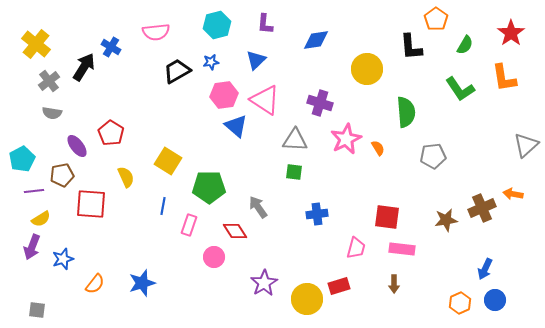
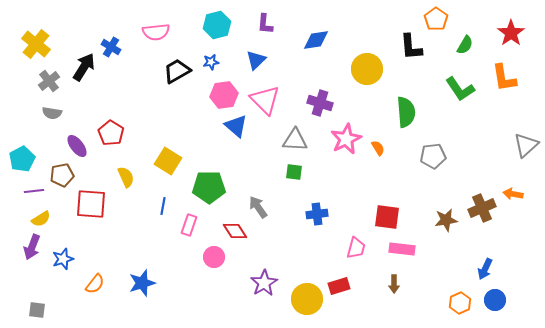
pink triangle at (265, 100): rotated 12 degrees clockwise
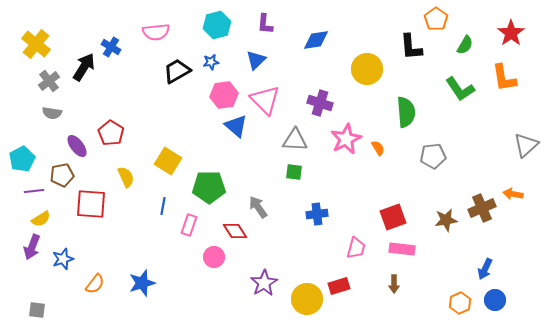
red square at (387, 217): moved 6 px right; rotated 28 degrees counterclockwise
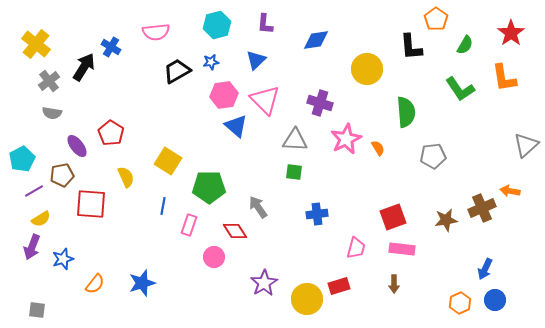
purple line at (34, 191): rotated 24 degrees counterclockwise
orange arrow at (513, 194): moved 3 px left, 3 px up
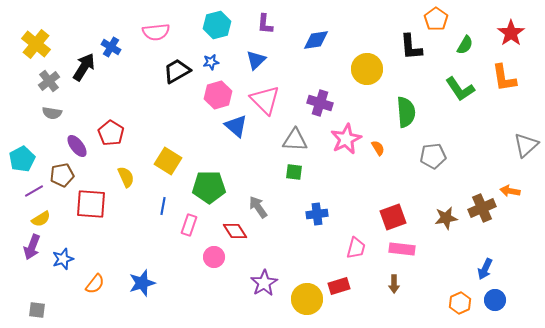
pink hexagon at (224, 95): moved 6 px left; rotated 8 degrees counterclockwise
brown star at (446, 220): moved 2 px up
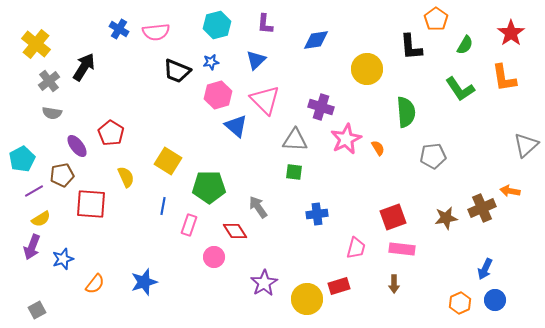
blue cross at (111, 47): moved 8 px right, 18 px up
black trapezoid at (177, 71): rotated 128 degrees counterclockwise
purple cross at (320, 103): moved 1 px right, 4 px down
blue star at (142, 283): moved 2 px right, 1 px up
gray square at (37, 310): rotated 36 degrees counterclockwise
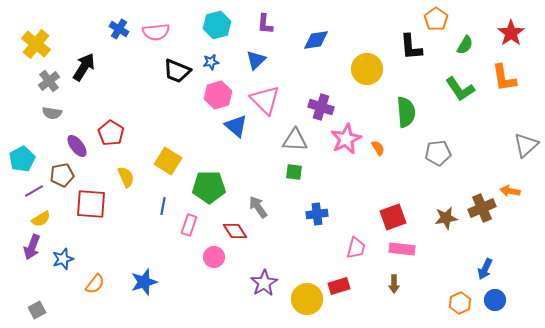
gray pentagon at (433, 156): moved 5 px right, 3 px up
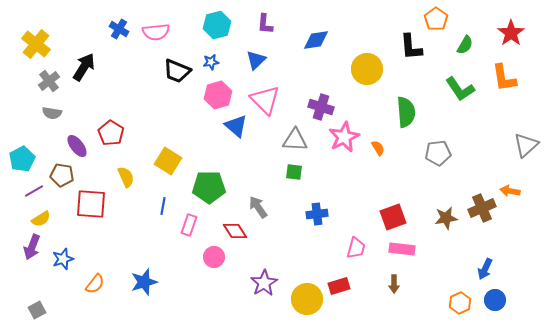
pink star at (346, 139): moved 2 px left, 2 px up
brown pentagon at (62, 175): rotated 20 degrees clockwise
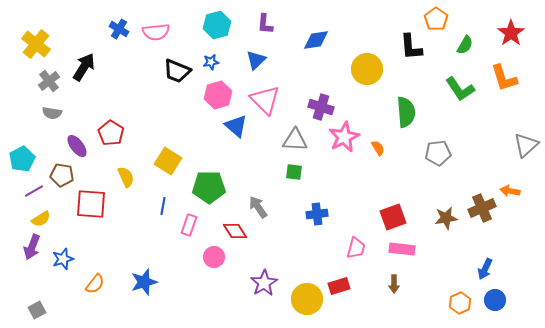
orange L-shape at (504, 78): rotated 8 degrees counterclockwise
